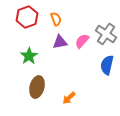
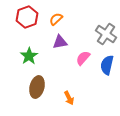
orange semicircle: rotated 112 degrees counterclockwise
pink semicircle: moved 1 px right, 17 px down
orange arrow: rotated 72 degrees counterclockwise
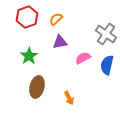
pink semicircle: rotated 21 degrees clockwise
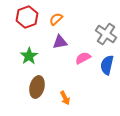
orange arrow: moved 4 px left
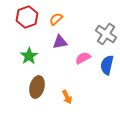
orange arrow: moved 2 px right, 1 px up
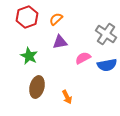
green star: rotated 12 degrees counterclockwise
blue semicircle: rotated 114 degrees counterclockwise
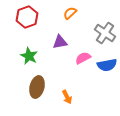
orange semicircle: moved 14 px right, 6 px up
gray cross: moved 1 px left, 1 px up
